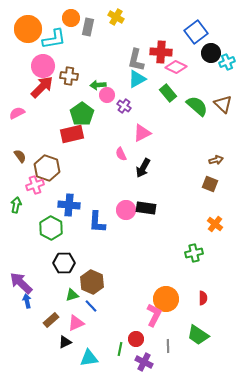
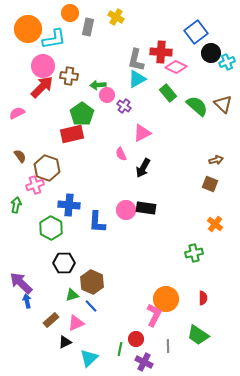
orange circle at (71, 18): moved 1 px left, 5 px up
cyan triangle at (89, 358): rotated 36 degrees counterclockwise
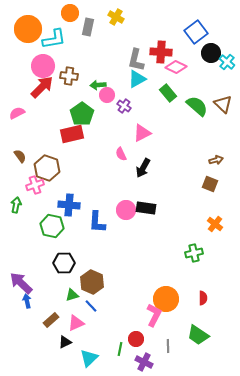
cyan cross at (227, 62): rotated 28 degrees counterclockwise
green hexagon at (51, 228): moved 1 px right, 2 px up; rotated 15 degrees counterclockwise
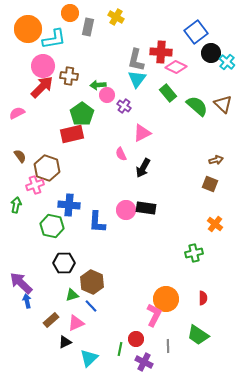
cyan triangle at (137, 79): rotated 24 degrees counterclockwise
